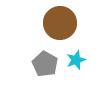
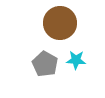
cyan star: rotated 24 degrees clockwise
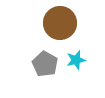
cyan star: rotated 18 degrees counterclockwise
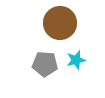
gray pentagon: rotated 25 degrees counterclockwise
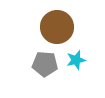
brown circle: moved 3 px left, 4 px down
